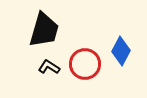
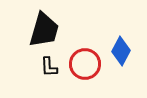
black L-shape: rotated 125 degrees counterclockwise
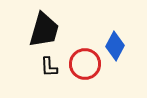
blue diamond: moved 6 px left, 5 px up
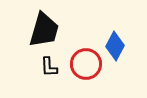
red circle: moved 1 px right
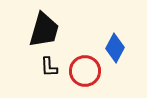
blue diamond: moved 2 px down
red circle: moved 1 px left, 7 px down
